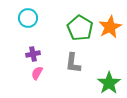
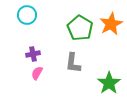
cyan circle: moved 1 px left, 3 px up
orange star: moved 1 px right, 3 px up
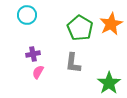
pink semicircle: moved 1 px right, 1 px up
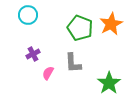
cyan circle: moved 1 px right
green pentagon: rotated 10 degrees counterclockwise
purple cross: rotated 16 degrees counterclockwise
gray L-shape: rotated 10 degrees counterclockwise
pink semicircle: moved 10 px right, 1 px down
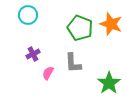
orange star: rotated 25 degrees counterclockwise
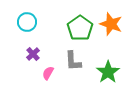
cyan circle: moved 1 px left, 7 px down
green pentagon: rotated 15 degrees clockwise
purple cross: rotated 16 degrees counterclockwise
gray L-shape: moved 2 px up
green star: moved 1 px left, 11 px up
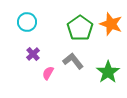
gray L-shape: rotated 145 degrees clockwise
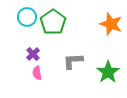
cyan circle: moved 5 px up
green pentagon: moved 27 px left, 6 px up
gray L-shape: rotated 55 degrees counterclockwise
pink semicircle: moved 11 px left; rotated 40 degrees counterclockwise
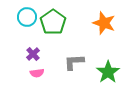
orange star: moved 7 px left, 1 px up
gray L-shape: moved 1 px right, 1 px down
pink semicircle: rotated 88 degrees counterclockwise
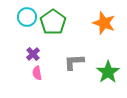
pink semicircle: rotated 88 degrees clockwise
